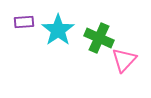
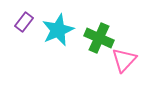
purple rectangle: rotated 48 degrees counterclockwise
cyan star: rotated 12 degrees clockwise
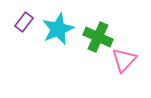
cyan star: moved 1 px up
green cross: moved 1 px left, 1 px up
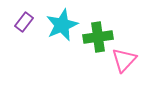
cyan star: moved 4 px right, 4 px up
green cross: rotated 32 degrees counterclockwise
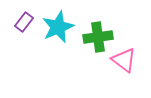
cyan star: moved 4 px left, 2 px down
pink triangle: rotated 36 degrees counterclockwise
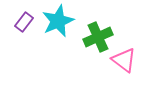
cyan star: moved 6 px up
green cross: rotated 16 degrees counterclockwise
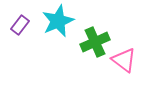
purple rectangle: moved 4 px left, 3 px down
green cross: moved 3 px left, 5 px down
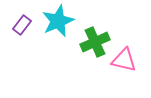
purple rectangle: moved 2 px right
pink triangle: rotated 24 degrees counterclockwise
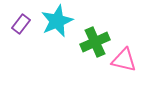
cyan star: moved 1 px left
purple rectangle: moved 1 px left, 1 px up
